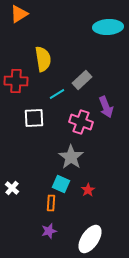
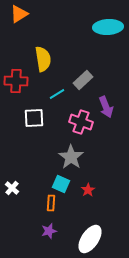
gray rectangle: moved 1 px right
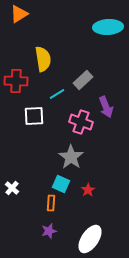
white square: moved 2 px up
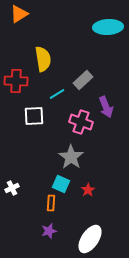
white cross: rotated 24 degrees clockwise
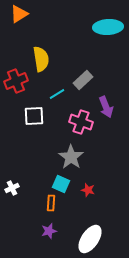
yellow semicircle: moved 2 px left
red cross: rotated 25 degrees counterclockwise
red star: rotated 24 degrees counterclockwise
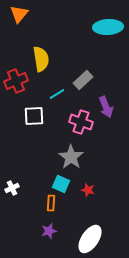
orange triangle: rotated 18 degrees counterclockwise
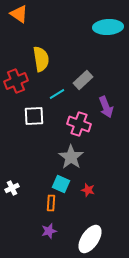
orange triangle: rotated 36 degrees counterclockwise
pink cross: moved 2 px left, 2 px down
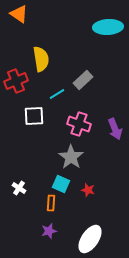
purple arrow: moved 9 px right, 22 px down
white cross: moved 7 px right; rotated 32 degrees counterclockwise
